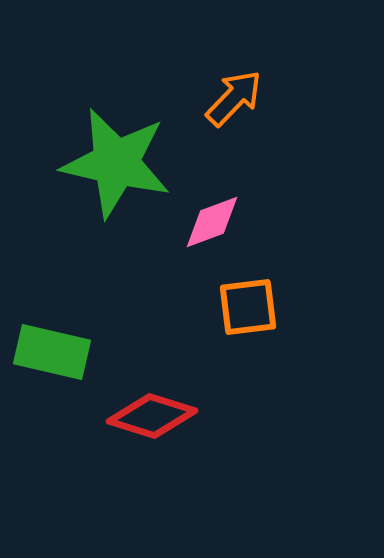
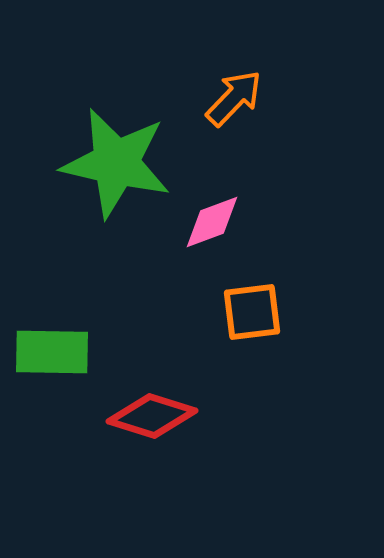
orange square: moved 4 px right, 5 px down
green rectangle: rotated 12 degrees counterclockwise
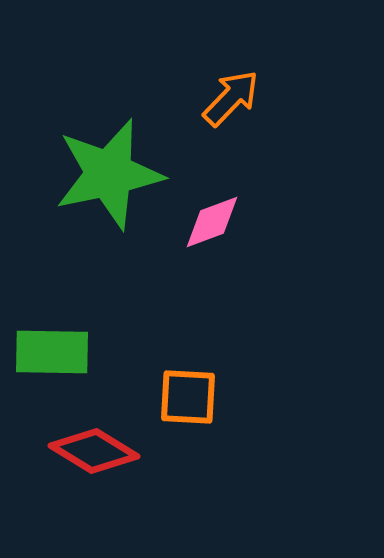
orange arrow: moved 3 px left
green star: moved 7 px left, 11 px down; rotated 25 degrees counterclockwise
orange square: moved 64 px left, 85 px down; rotated 10 degrees clockwise
red diamond: moved 58 px left, 35 px down; rotated 14 degrees clockwise
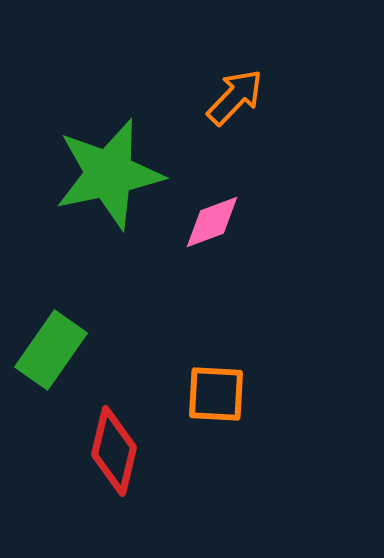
orange arrow: moved 4 px right, 1 px up
green rectangle: moved 1 px left, 2 px up; rotated 56 degrees counterclockwise
orange square: moved 28 px right, 3 px up
red diamond: moved 20 px right; rotated 72 degrees clockwise
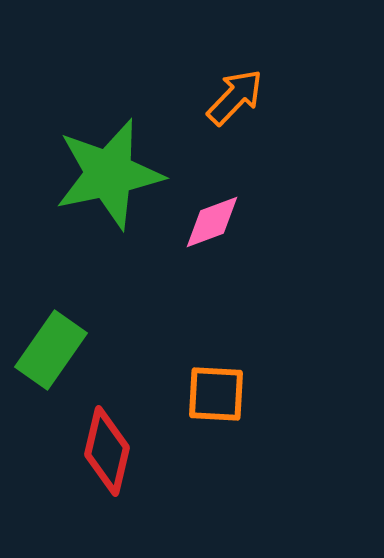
red diamond: moved 7 px left
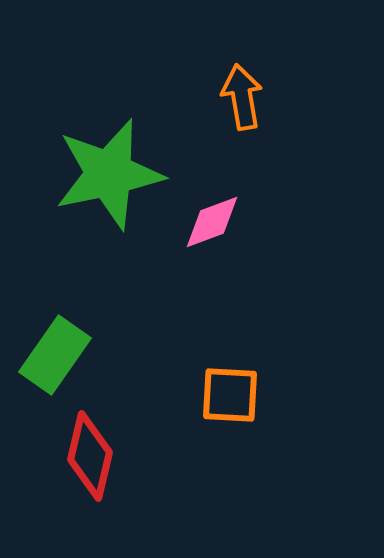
orange arrow: moved 7 px right; rotated 54 degrees counterclockwise
green rectangle: moved 4 px right, 5 px down
orange square: moved 14 px right, 1 px down
red diamond: moved 17 px left, 5 px down
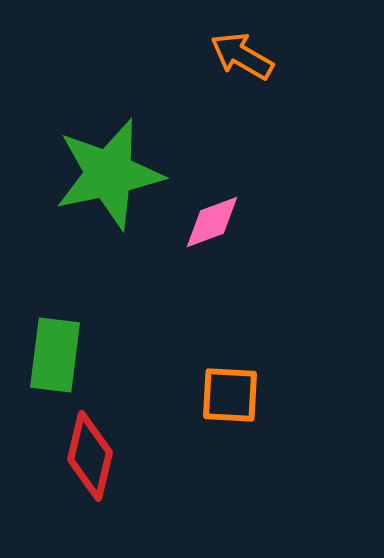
orange arrow: moved 41 px up; rotated 50 degrees counterclockwise
green rectangle: rotated 28 degrees counterclockwise
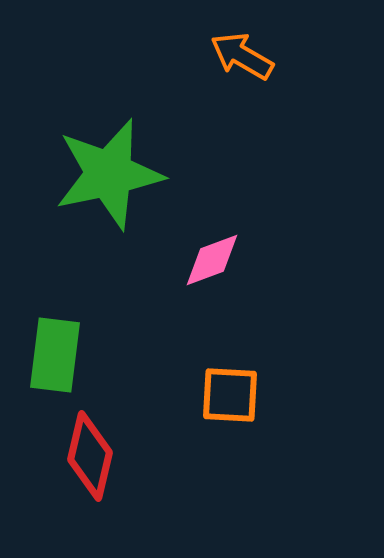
pink diamond: moved 38 px down
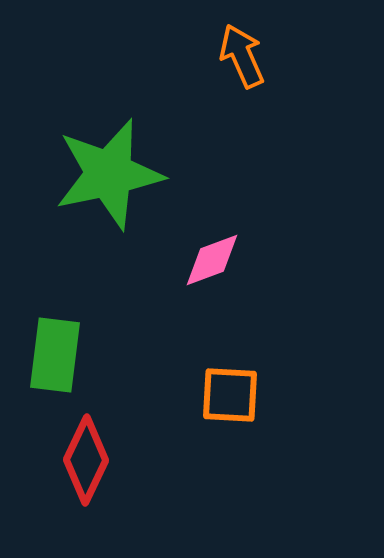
orange arrow: rotated 36 degrees clockwise
red diamond: moved 4 px left, 4 px down; rotated 12 degrees clockwise
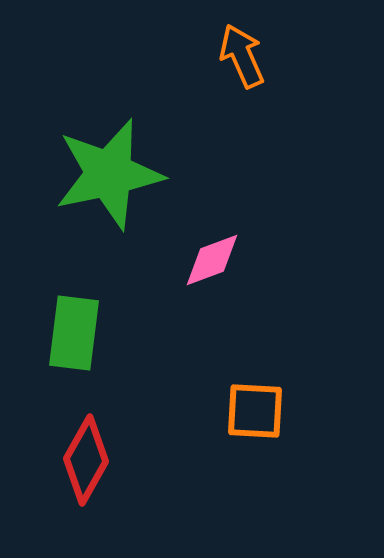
green rectangle: moved 19 px right, 22 px up
orange square: moved 25 px right, 16 px down
red diamond: rotated 4 degrees clockwise
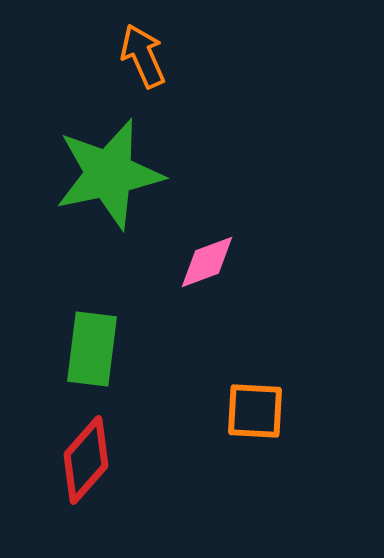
orange arrow: moved 99 px left
pink diamond: moved 5 px left, 2 px down
green rectangle: moved 18 px right, 16 px down
red diamond: rotated 12 degrees clockwise
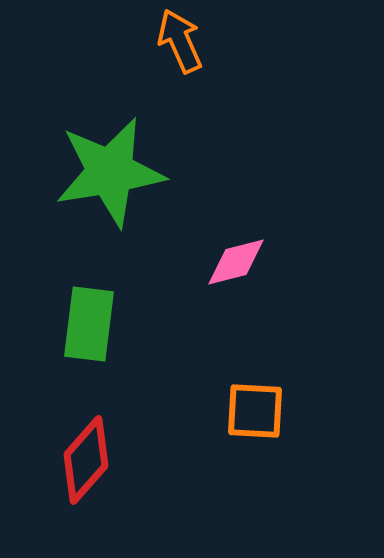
orange arrow: moved 37 px right, 15 px up
green star: moved 1 px right, 2 px up; rotated 3 degrees clockwise
pink diamond: moved 29 px right; rotated 6 degrees clockwise
green rectangle: moved 3 px left, 25 px up
